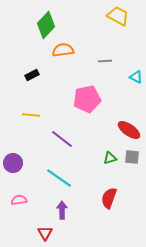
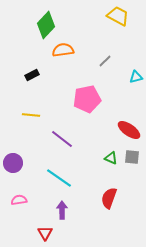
gray line: rotated 40 degrees counterclockwise
cyan triangle: rotated 40 degrees counterclockwise
green triangle: moved 1 px right; rotated 40 degrees clockwise
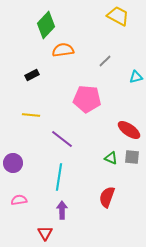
pink pentagon: rotated 16 degrees clockwise
cyan line: moved 1 px up; rotated 64 degrees clockwise
red semicircle: moved 2 px left, 1 px up
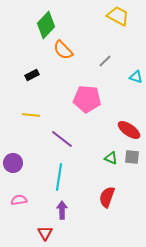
orange semicircle: rotated 125 degrees counterclockwise
cyan triangle: rotated 32 degrees clockwise
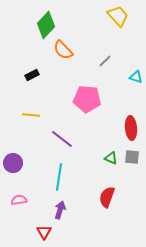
yellow trapezoid: rotated 20 degrees clockwise
red ellipse: moved 2 px right, 2 px up; rotated 50 degrees clockwise
purple arrow: moved 2 px left; rotated 18 degrees clockwise
red triangle: moved 1 px left, 1 px up
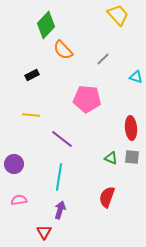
yellow trapezoid: moved 1 px up
gray line: moved 2 px left, 2 px up
purple circle: moved 1 px right, 1 px down
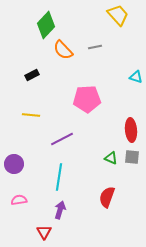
gray line: moved 8 px left, 12 px up; rotated 32 degrees clockwise
pink pentagon: rotated 8 degrees counterclockwise
red ellipse: moved 2 px down
purple line: rotated 65 degrees counterclockwise
